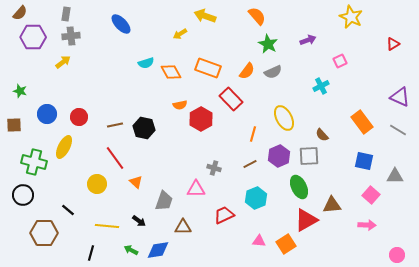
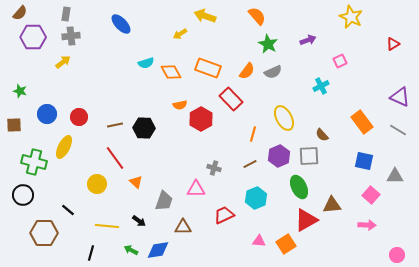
black hexagon at (144, 128): rotated 10 degrees counterclockwise
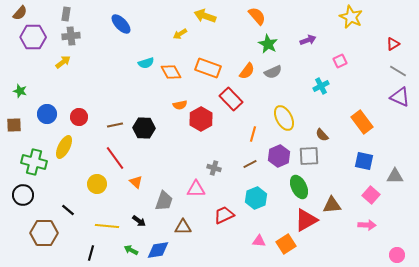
gray line at (398, 130): moved 59 px up
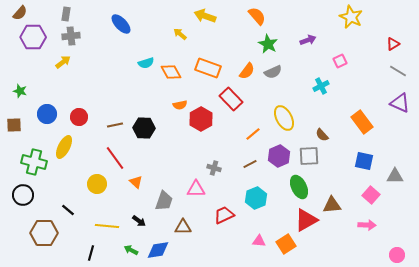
yellow arrow at (180, 34): rotated 72 degrees clockwise
purple triangle at (400, 97): moved 6 px down
orange line at (253, 134): rotated 35 degrees clockwise
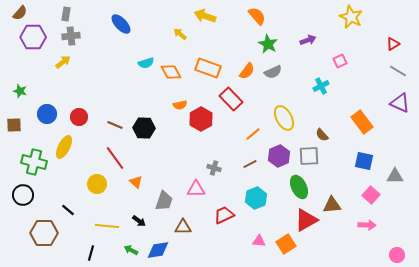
brown line at (115, 125): rotated 35 degrees clockwise
